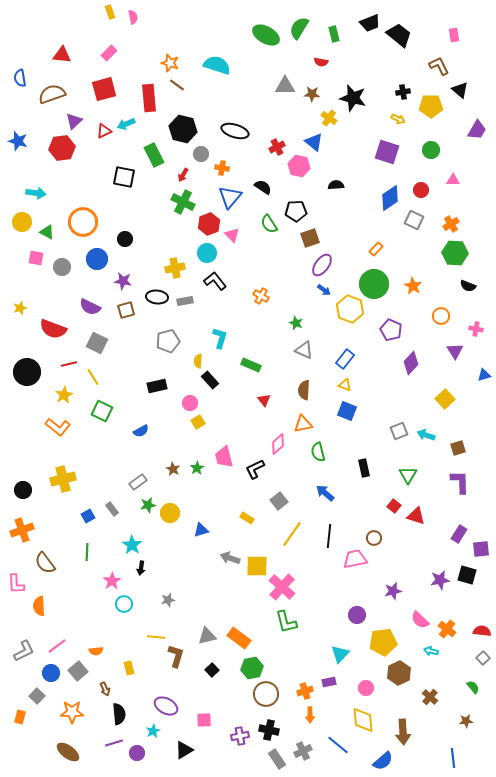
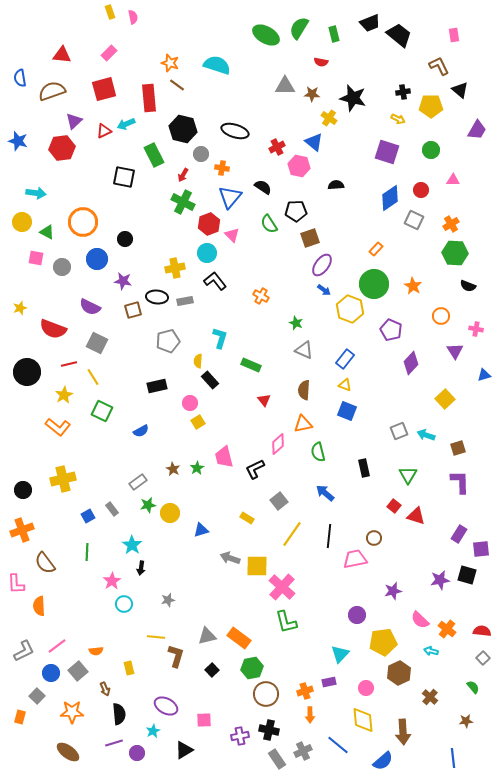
brown semicircle at (52, 94): moved 3 px up
brown square at (126, 310): moved 7 px right
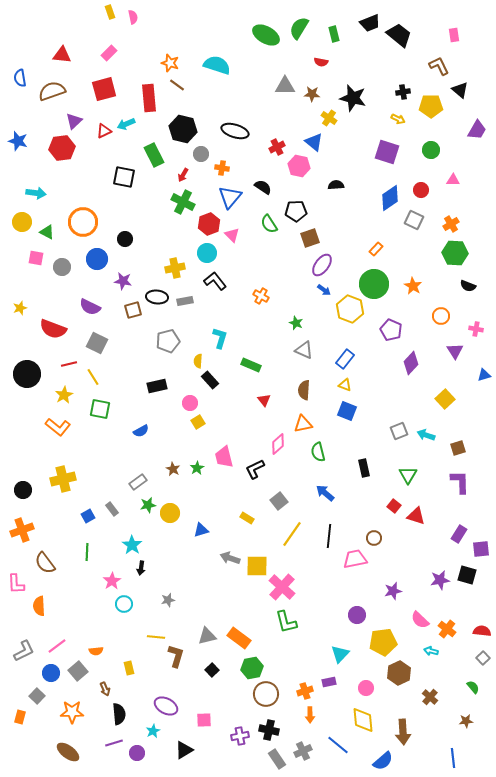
black circle at (27, 372): moved 2 px down
green square at (102, 411): moved 2 px left, 2 px up; rotated 15 degrees counterclockwise
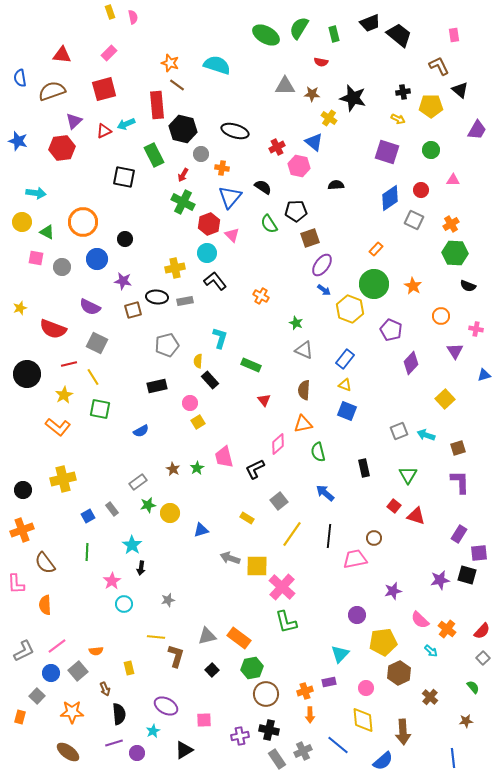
red rectangle at (149, 98): moved 8 px right, 7 px down
gray pentagon at (168, 341): moved 1 px left, 4 px down
purple square at (481, 549): moved 2 px left, 4 px down
orange semicircle at (39, 606): moved 6 px right, 1 px up
red semicircle at (482, 631): rotated 126 degrees clockwise
cyan arrow at (431, 651): rotated 152 degrees counterclockwise
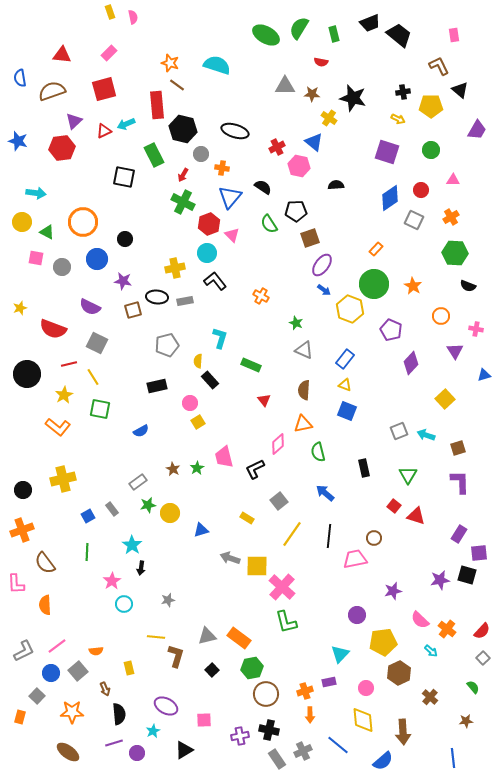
orange cross at (451, 224): moved 7 px up
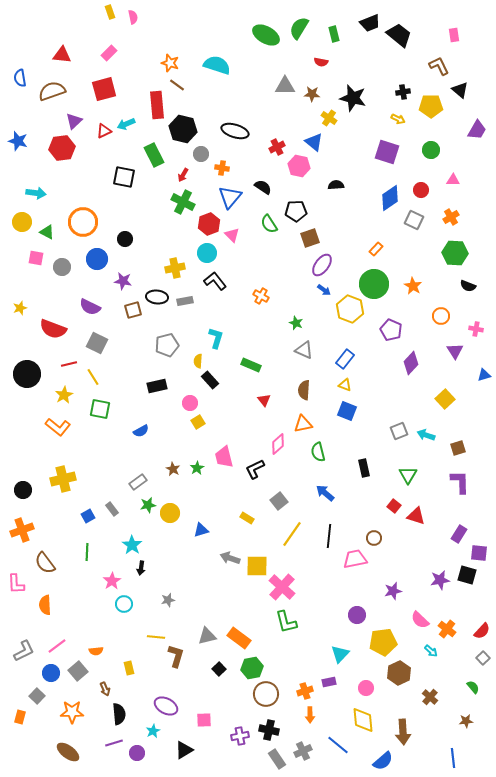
cyan L-shape at (220, 338): moved 4 px left
purple square at (479, 553): rotated 12 degrees clockwise
black square at (212, 670): moved 7 px right, 1 px up
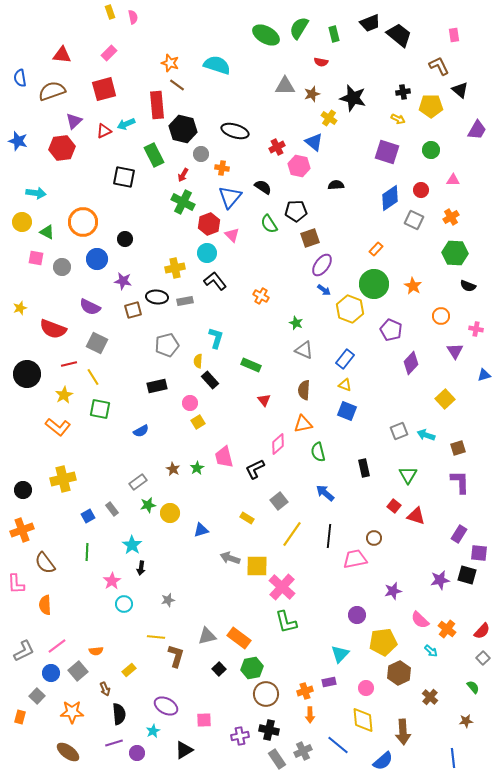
brown star at (312, 94): rotated 21 degrees counterclockwise
yellow rectangle at (129, 668): moved 2 px down; rotated 64 degrees clockwise
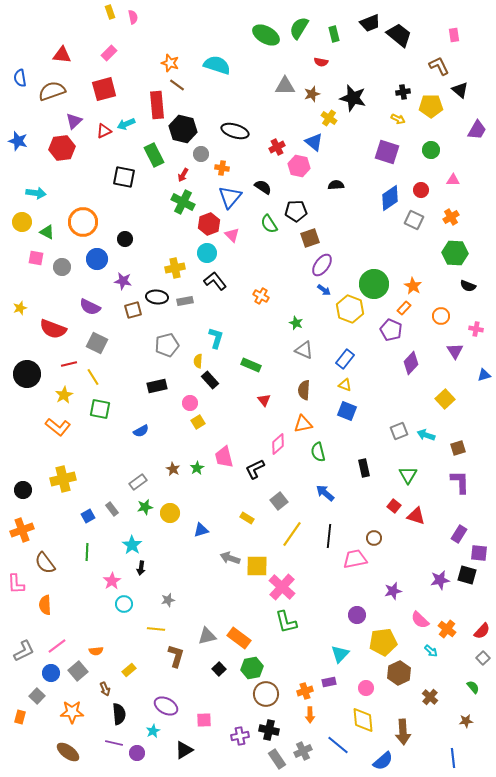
orange rectangle at (376, 249): moved 28 px right, 59 px down
green star at (148, 505): moved 3 px left, 2 px down
yellow line at (156, 637): moved 8 px up
purple line at (114, 743): rotated 30 degrees clockwise
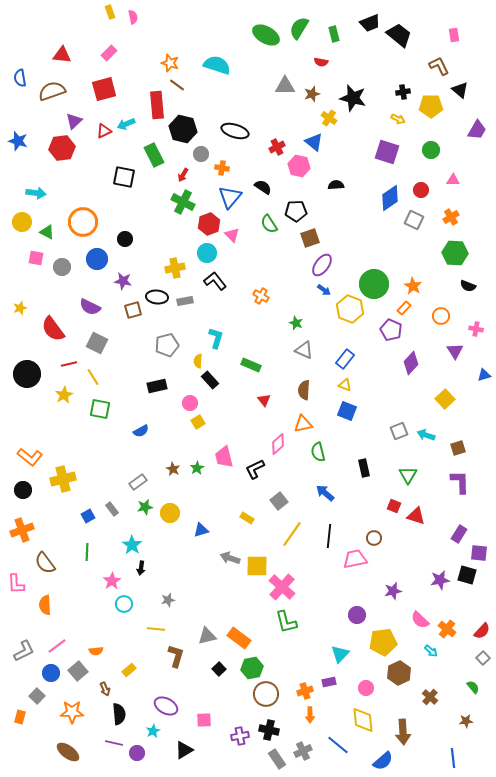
red semicircle at (53, 329): rotated 32 degrees clockwise
orange L-shape at (58, 427): moved 28 px left, 30 px down
red square at (394, 506): rotated 16 degrees counterclockwise
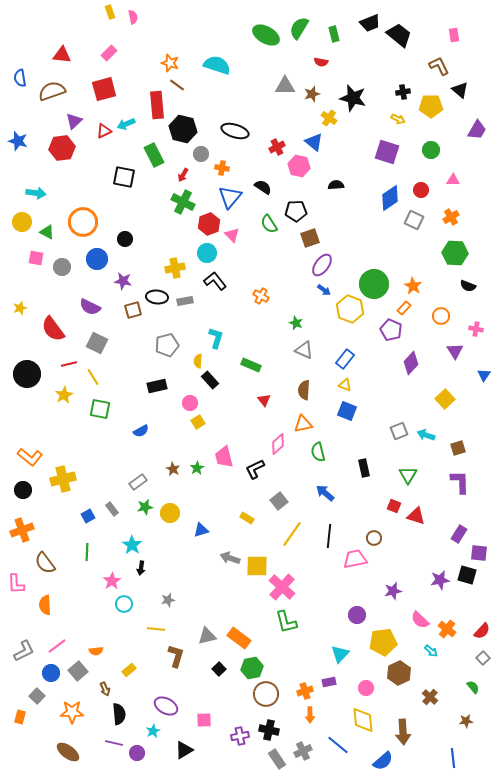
blue triangle at (484, 375): rotated 40 degrees counterclockwise
